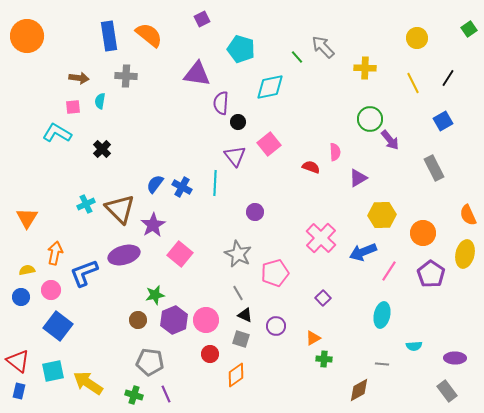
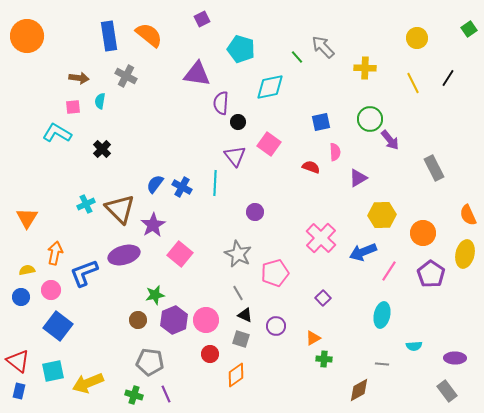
gray cross at (126, 76): rotated 25 degrees clockwise
blue square at (443, 121): moved 122 px left, 1 px down; rotated 18 degrees clockwise
pink square at (269, 144): rotated 15 degrees counterclockwise
yellow arrow at (88, 383): rotated 56 degrees counterclockwise
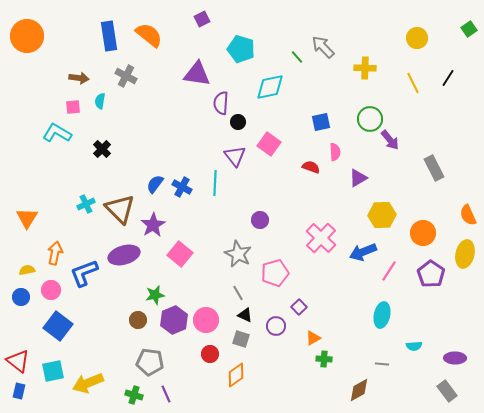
purple circle at (255, 212): moved 5 px right, 8 px down
purple square at (323, 298): moved 24 px left, 9 px down
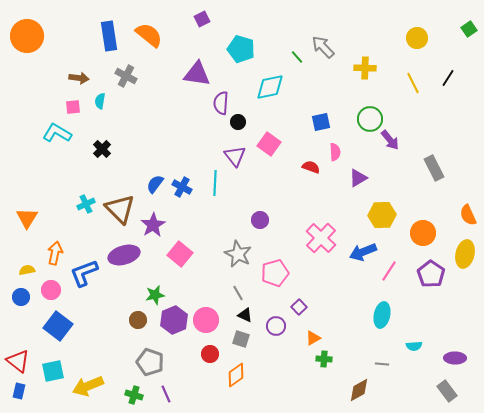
gray pentagon at (150, 362): rotated 12 degrees clockwise
yellow arrow at (88, 383): moved 3 px down
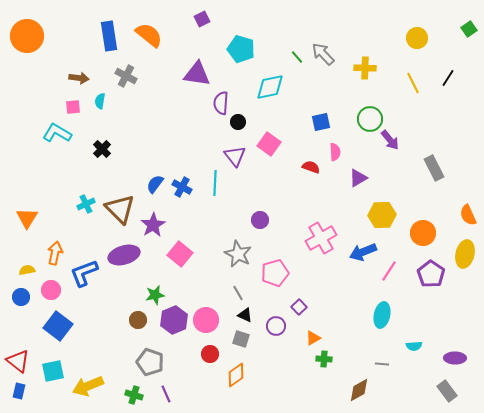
gray arrow at (323, 47): moved 7 px down
pink cross at (321, 238): rotated 16 degrees clockwise
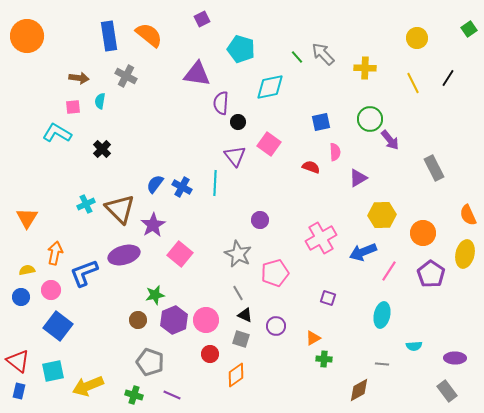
purple square at (299, 307): moved 29 px right, 9 px up; rotated 28 degrees counterclockwise
purple line at (166, 394): moved 6 px right, 1 px down; rotated 42 degrees counterclockwise
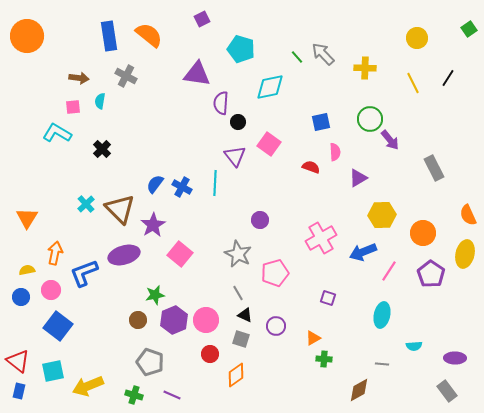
cyan cross at (86, 204): rotated 18 degrees counterclockwise
